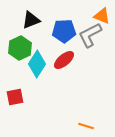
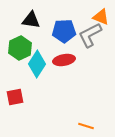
orange triangle: moved 1 px left, 1 px down
black triangle: rotated 30 degrees clockwise
red ellipse: rotated 30 degrees clockwise
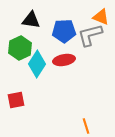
gray L-shape: rotated 12 degrees clockwise
red square: moved 1 px right, 3 px down
orange line: rotated 56 degrees clockwise
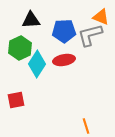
black triangle: rotated 12 degrees counterclockwise
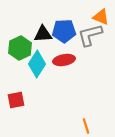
black triangle: moved 12 px right, 14 px down
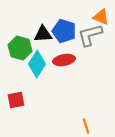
blue pentagon: rotated 20 degrees clockwise
green hexagon: rotated 20 degrees counterclockwise
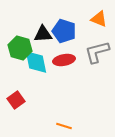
orange triangle: moved 2 px left, 2 px down
gray L-shape: moved 7 px right, 17 px down
cyan diamond: moved 1 px left, 2 px up; rotated 44 degrees counterclockwise
red square: rotated 24 degrees counterclockwise
orange line: moved 22 px left; rotated 56 degrees counterclockwise
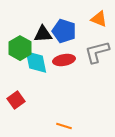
green hexagon: rotated 15 degrees clockwise
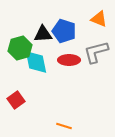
green hexagon: rotated 15 degrees clockwise
gray L-shape: moved 1 px left
red ellipse: moved 5 px right; rotated 10 degrees clockwise
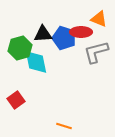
blue pentagon: moved 7 px down
red ellipse: moved 12 px right, 28 px up
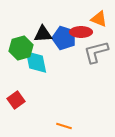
green hexagon: moved 1 px right
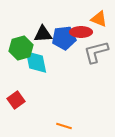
blue pentagon: rotated 25 degrees counterclockwise
